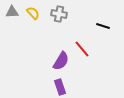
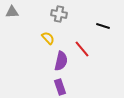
yellow semicircle: moved 15 px right, 25 px down
purple semicircle: rotated 18 degrees counterclockwise
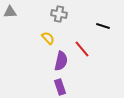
gray triangle: moved 2 px left
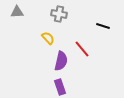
gray triangle: moved 7 px right
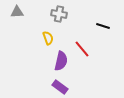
yellow semicircle: rotated 24 degrees clockwise
purple rectangle: rotated 35 degrees counterclockwise
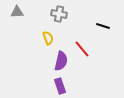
purple rectangle: moved 1 px up; rotated 35 degrees clockwise
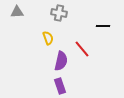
gray cross: moved 1 px up
black line: rotated 16 degrees counterclockwise
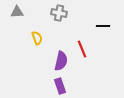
yellow semicircle: moved 11 px left
red line: rotated 18 degrees clockwise
